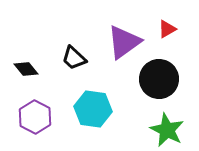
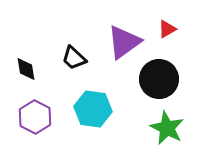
black diamond: rotated 30 degrees clockwise
green star: moved 2 px up
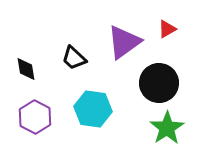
black circle: moved 4 px down
green star: rotated 12 degrees clockwise
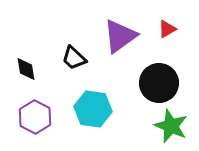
purple triangle: moved 4 px left, 6 px up
green star: moved 4 px right, 2 px up; rotated 16 degrees counterclockwise
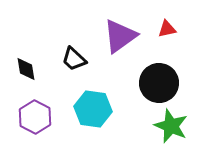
red triangle: rotated 18 degrees clockwise
black trapezoid: moved 1 px down
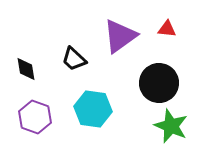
red triangle: rotated 18 degrees clockwise
purple hexagon: rotated 8 degrees counterclockwise
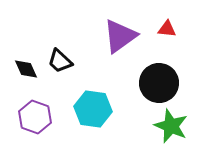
black trapezoid: moved 14 px left, 2 px down
black diamond: rotated 15 degrees counterclockwise
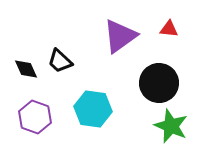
red triangle: moved 2 px right
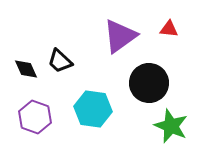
black circle: moved 10 px left
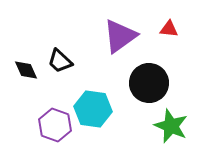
black diamond: moved 1 px down
purple hexagon: moved 20 px right, 8 px down
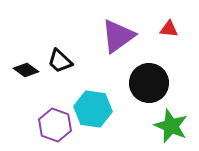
purple triangle: moved 2 px left
black diamond: rotated 30 degrees counterclockwise
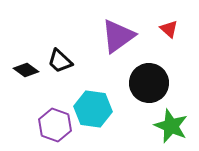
red triangle: rotated 36 degrees clockwise
